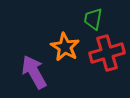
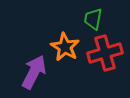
red cross: moved 2 px left
purple arrow: rotated 56 degrees clockwise
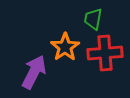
orange star: rotated 8 degrees clockwise
red cross: rotated 12 degrees clockwise
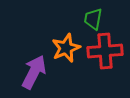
orange star: moved 1 px right, 1 px down; rotated 12 degrees clockwise
red cross: moved 2 px up
